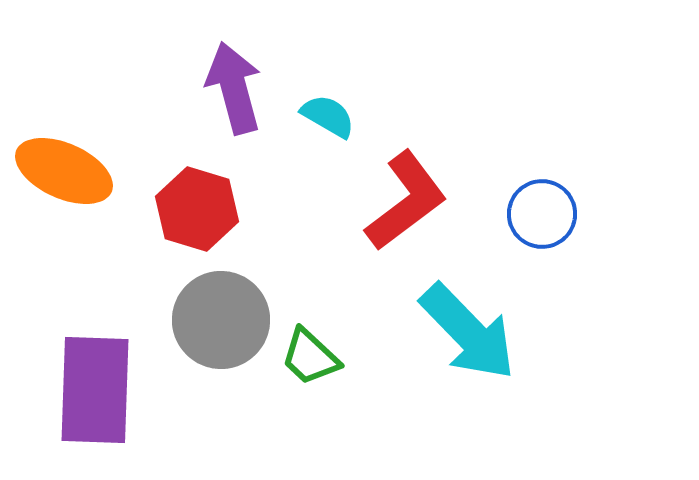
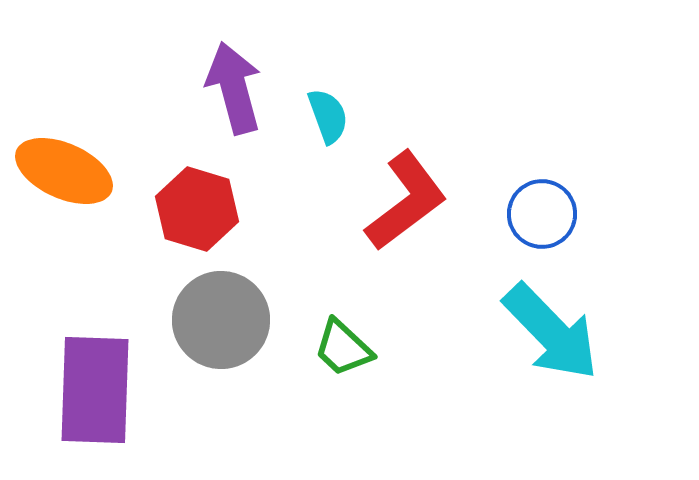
cyan semicircle: rotated 40 degrees clockwise
cyan arrow: moved 83 px right
green trapezoid: moved 33 px right, 9 px up
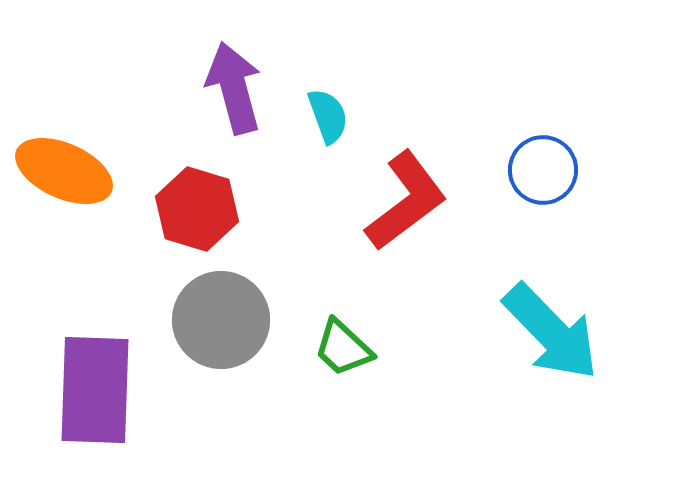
blue circle: moved 1 px right, 44 px up
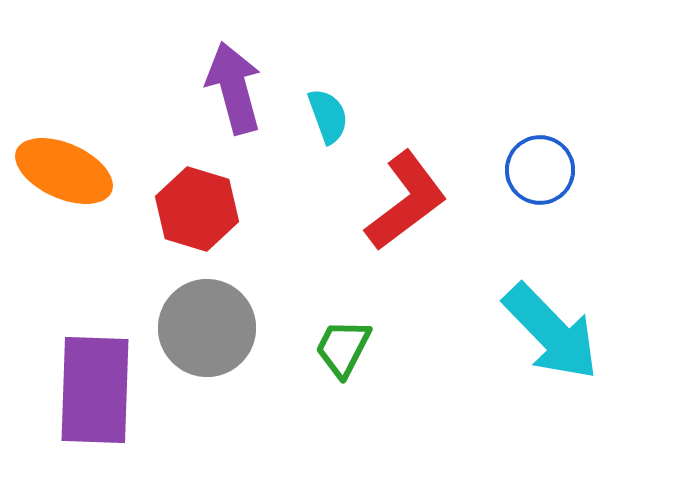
blue circle: moved 3 px left
gray circle: moved 14 px left, 8 px down
green trapezoid: rotated 74 degrees clockwise
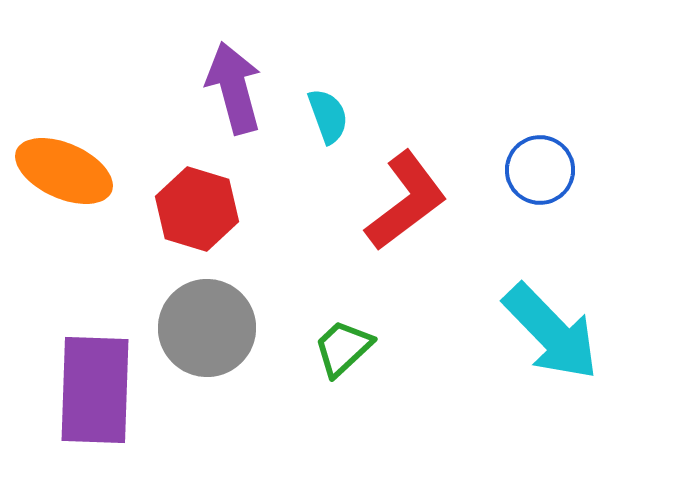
green trapezoid: rotated 20 degrees clockwise
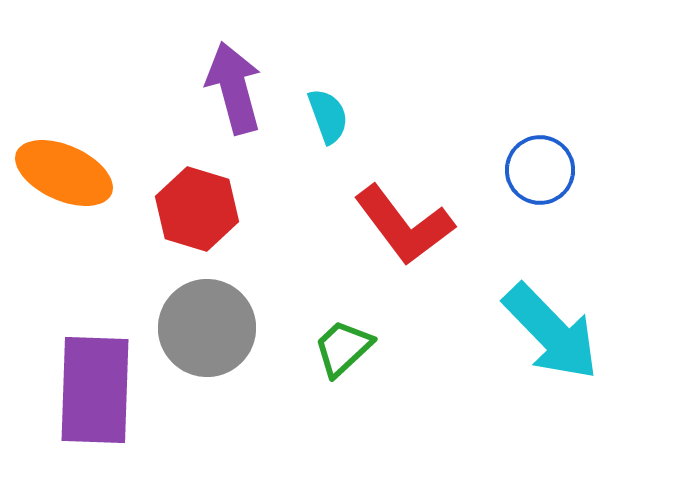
orange ellipse: moved 2 px down
red L-shape: moved 2 px left, 24 px down; rotated 90 degrees clockwise
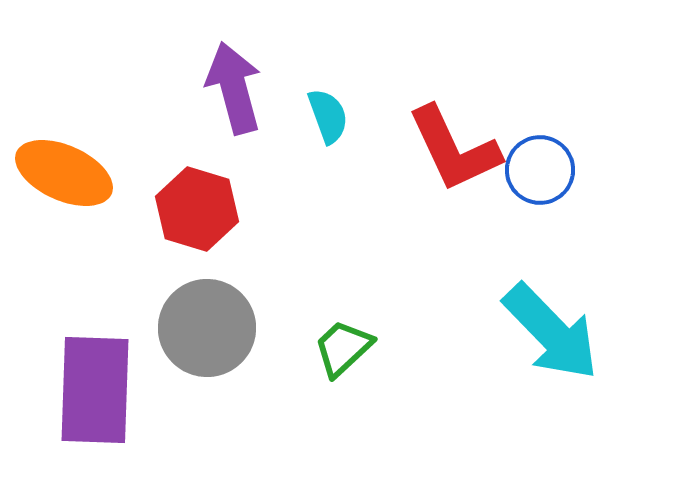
red L-shape: moved 50 px right, 76 px up; rotated 12 degrees clockwise
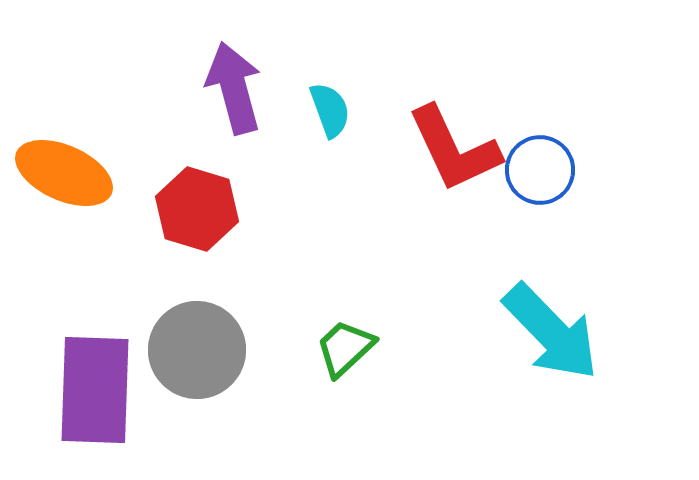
cyan semicircle: moved 2 px right, 6 px up
gray circle: moved 10 px left, 22 px down
green trapezoid: moved 2 px right
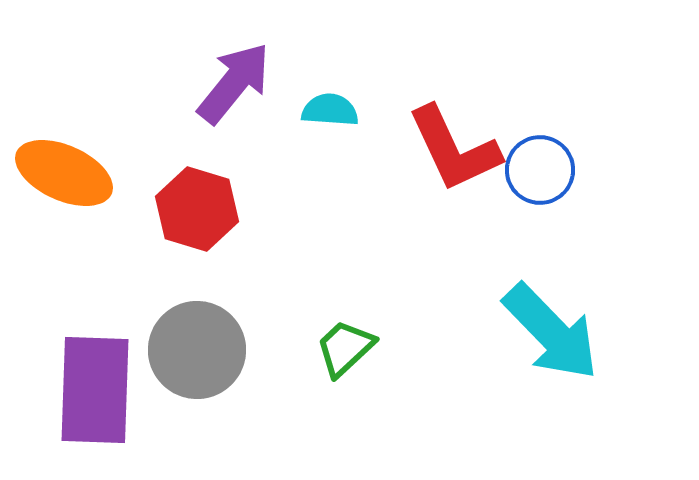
purple arrow: moved 5 px up; rotated 54 degrees clockwise
cyan semicircle: rotated 66 degrees counterclockwise
